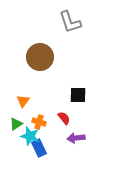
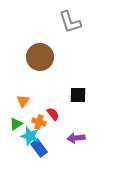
red semicircle: moved 11 px left, 4 px up
blue rectangle: rotated 12 degrees counterclockwise
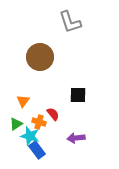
blue rectangle: moved 2 px left, 2 px down
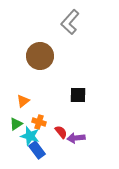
gray L-shape: rotated 60 degrees clockwise
brown circle: moved 1 px up
orange triangle: rotated 16 degrees clockwise
red semicircle: moved 8 px right, 18 px down
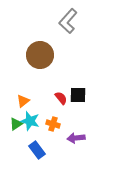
gray L-shape: moved 2 px left, 1 px up
brown circle: moved 1 px up
orange cross: moved 14 px right, 2 px down
red semicircle: moved 34 px up
cyan star: moved 15 px up
